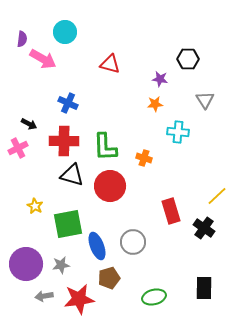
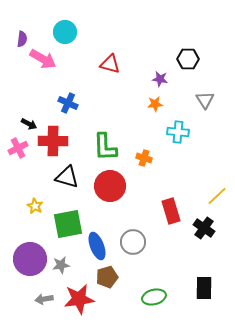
red cross: moved 11 px left
black triangle: moved 5 px left, 2 px down
purple circle: moved 4 px right, 5 px up
brown pentagon: moved 2 px left, 1 px up
gray arrow: moved 3 px down
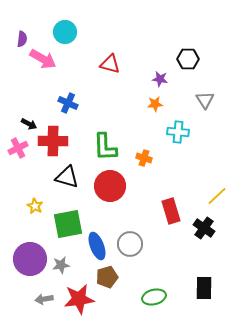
gray circle: moved 3 px left, 2 px down
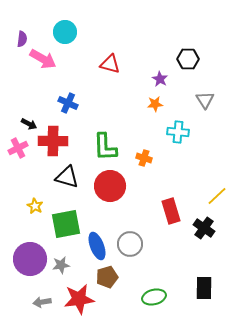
purple star: rotated 21 degrees clockwise
green square: moved 2 px left
gray arrow: moved 2 px left, 3 px down
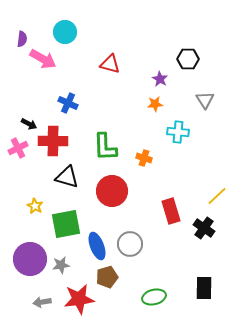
red circle: moved 2 px right, 5 px down
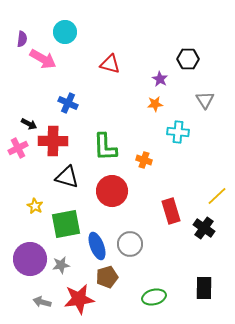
orange cross: moved 2 px down
gray arrow: rotated 24 degrees clockwise
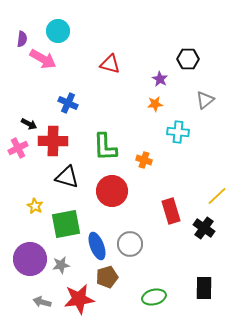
cyan circle: moved 7 px left, 1 px up
gray triangle: rotated 24 degrees clockwise
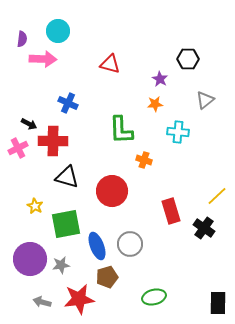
pink arrow: rotated 28 degrees counterclockwise
green L-shape: moved 16 px right, 17 px up
black rectangle: moved 14 px right, 15 px down
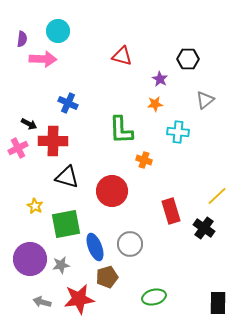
red triangle: moved 12 px right, 8 px up
blue ellipse: moved 2 px left, 1 px down
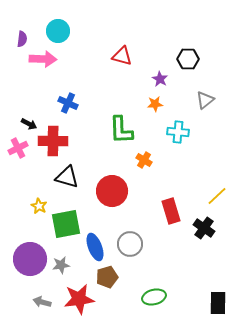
orange cross: rotated 14 degrees clockwise
yellow star: moved 4 px right
